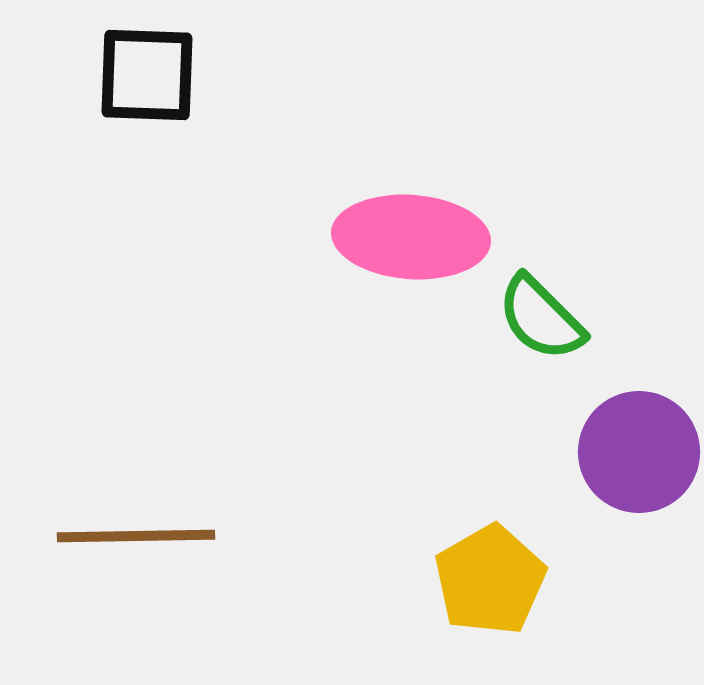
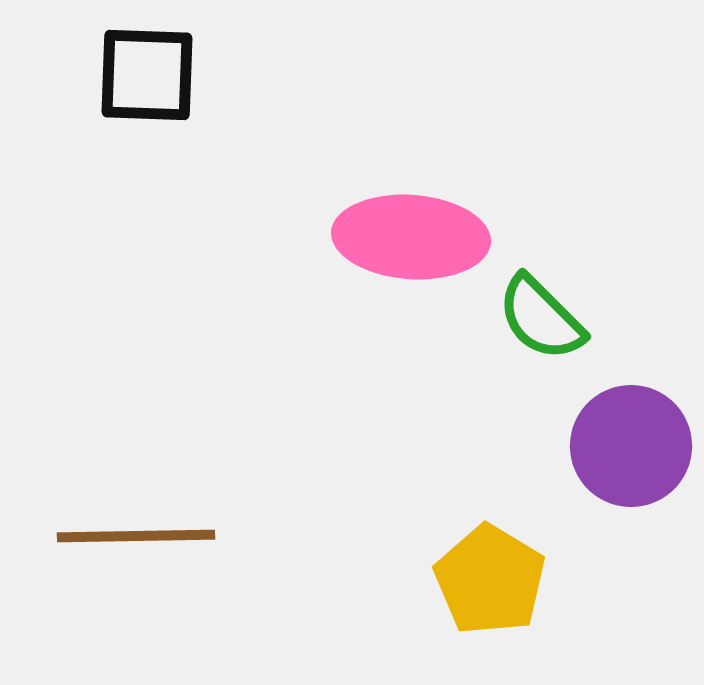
purple circle: moved 8 px left, 6 px up
yellow pentagon: rotated 11 degrees counterclockwise
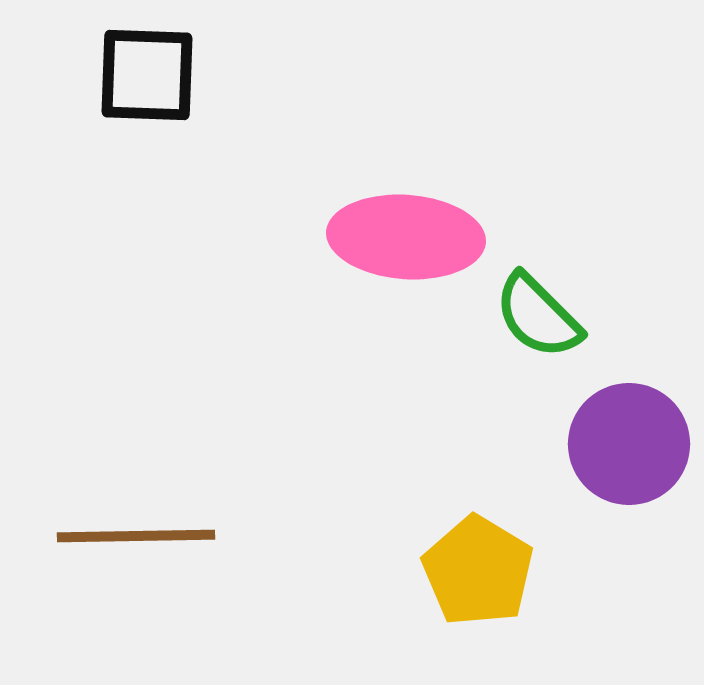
pink ellipse: moved 5 px left
green semicircle: moved 3 px left, 2 px up
purple circle: moved 2 px left, 2 px up
yellow pentagon: moved 12 px left, 9 px up
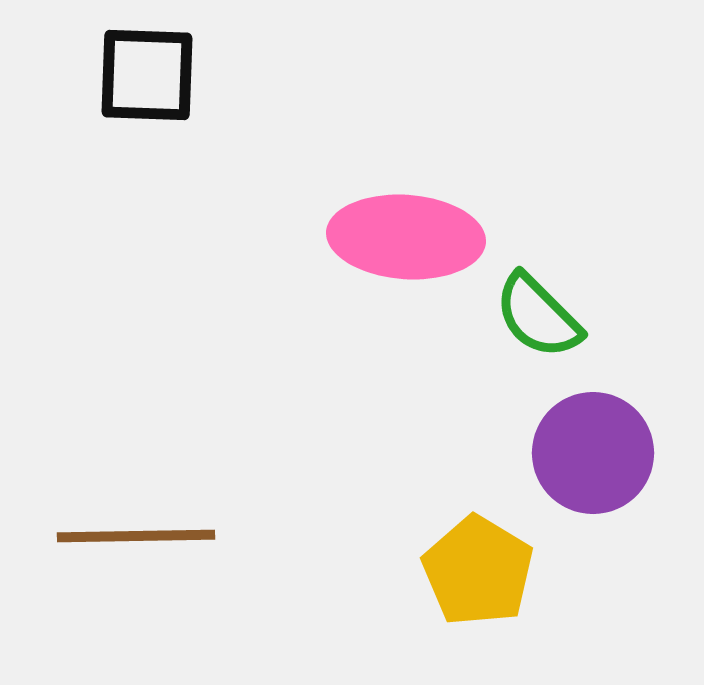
purple circle: moved 36 px left, 9 px down
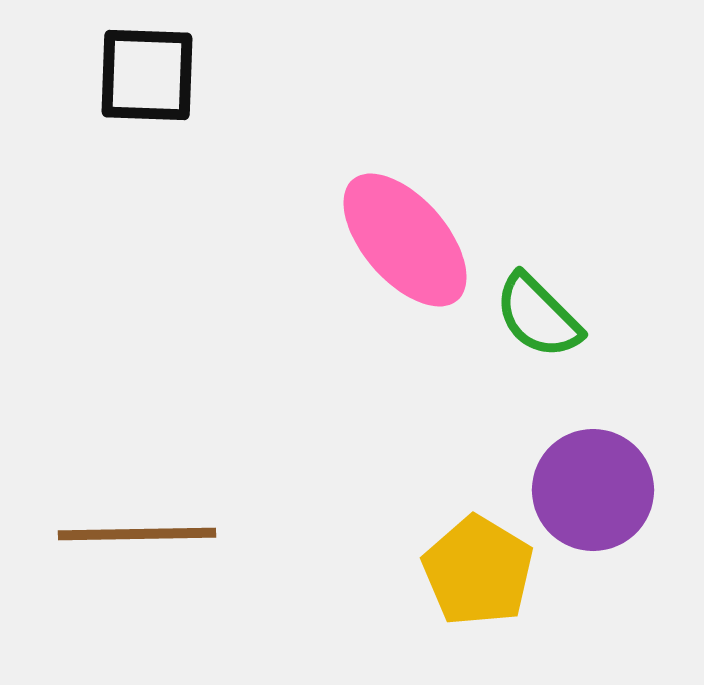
pink ellipse: moved 1 px left, 3 px down; rotated 45 degrees clockwise
purple circle: moved 37 px down
brown line: moved 1 px right, 2 px up
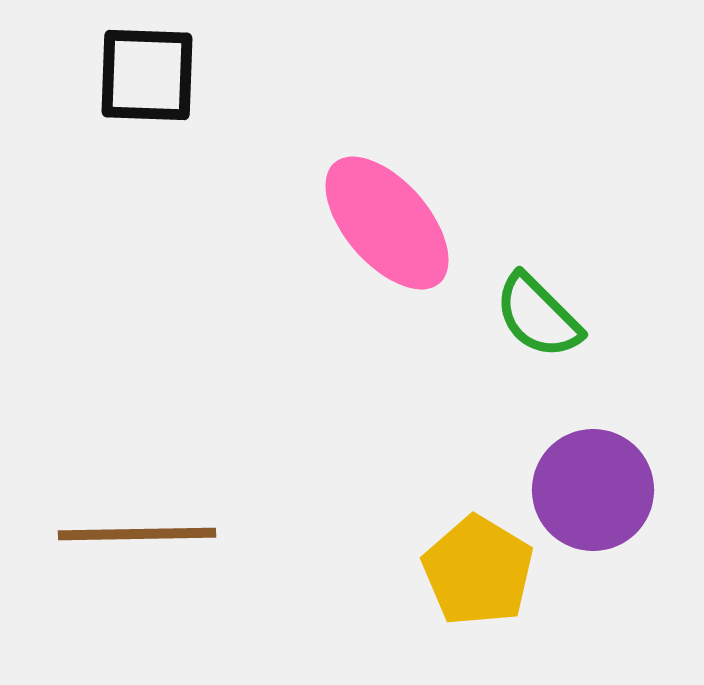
pink ellipse: moved 18 px left, 17 px up
